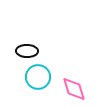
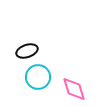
black ellipse: rotated 20 degrees counterclockwise
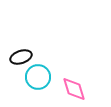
black ellipse: moved 6 px left, 6 px down
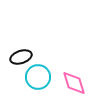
pink diamond: moved 6 px up
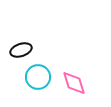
black ellipse: moved 7 px up
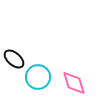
black ellipse: moved 7 px left, 9 px down; rotated 60 degrees clockwise
